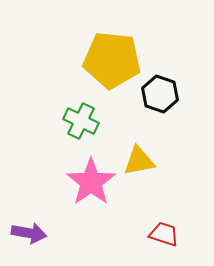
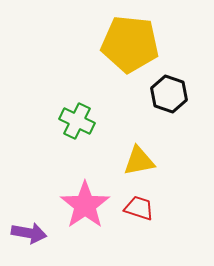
yellow pentagon: moved 18 px right, 16 px up
black hexagon: moved 9 px right
green cross: moved 4 px left
pink star: moved 6 px left, 23 px down
red trapezoid: moved 25 px left, 26 px up
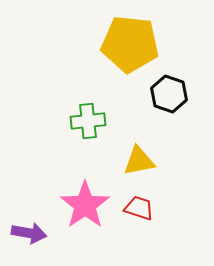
green cross: moved 11 px right; rotated 32 degrees counterclockwise
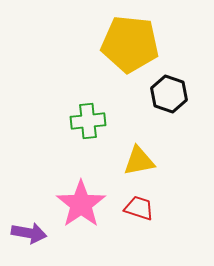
pink star: moved 4 px left, 1 px up
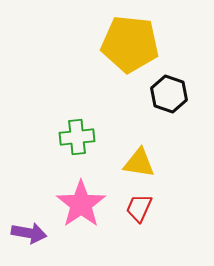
green cross: moved 11 px left, 16 px down
yellow triangle: moved 2 px down; rotated 20 degrees clockwise
red trapezoid: rotated 84 degrees counterclockwise
